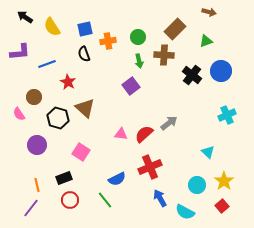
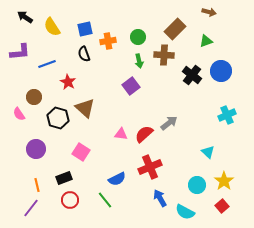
purple circle: moved 1 px left, 4 px down
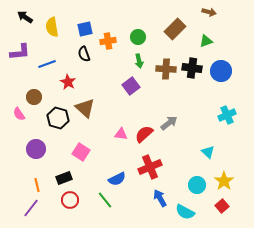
yellow semicircle: rotated 24 degrees clockwise
brown cross: moved 2 px right, 14 px down
black cross: moved 7 px up; rotated 30 degrees counterclockwise
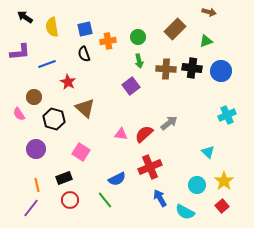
black hexagon: moved 4 px left, 1 px down
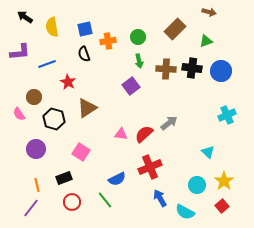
brown triangle: moved 2 px right; rotated 45 degrees clockwise
red circle: moved 2 px right, 2 px down
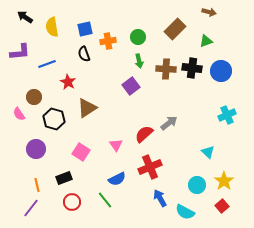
pink triangle: moved 5 px left, 11 px down; rotated 48 degrees clockwise
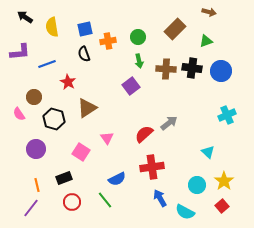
pink triangle: moved 9 px left, 7 px up
red cross: moved 2 px right; rotated 15 degrees clockwise
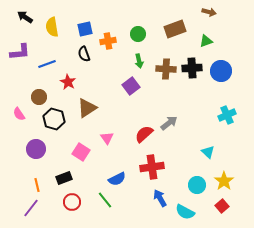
brown rectangle: rotated 25 degrees clockwise
green circle: moved 3 px up
black cross: rotated 12 degrees counterclockwise
brown circle: moved 5 px right
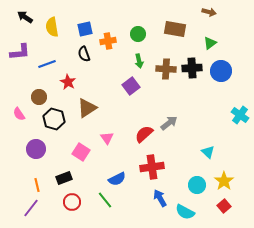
brown rectangle: rotated 30 degrees clockwise
green triangle: moved 4 px right, 2 px down; rotated 16 degrees counterclockwise
cyan cross: moved 13 px right; rotated 30 degrees counterclockwise
red square: moved 2 px right
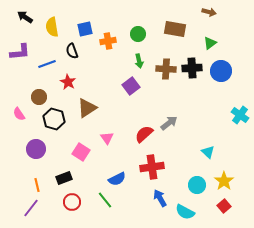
black semicircle: moved 12 px left, 3 px up
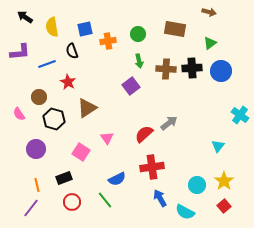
cyan triangle: moved 10 px right, 6 px up; rotated 24 degrees clockwise
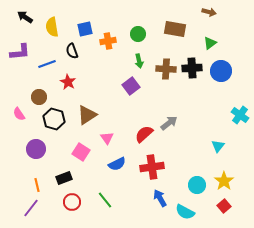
brown triangle: moved 7 px down
blue semicircle: moved 15 px up
